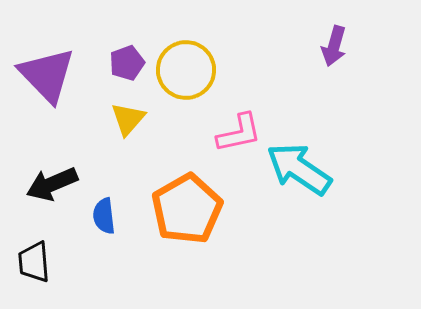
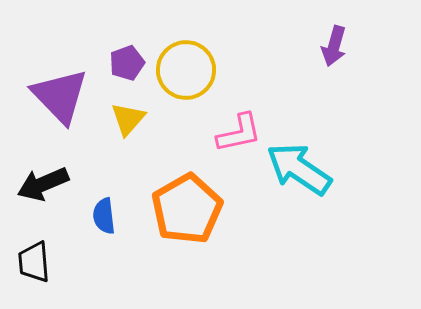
purple triangle: moved 13 px right, 21 px down
black arrow: moved 9 px left
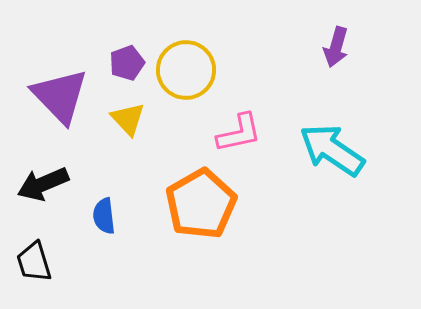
purple arrow: moved 2 px right, 1 px down
yellow triangle: rotated 24 degrees counterclockwise
cyan arrow: moved 33 px right, 19 px up
orange pentagon: moved 14 px right, 5 px up
black trapezoid: rotated 12 degrees counterclockwise
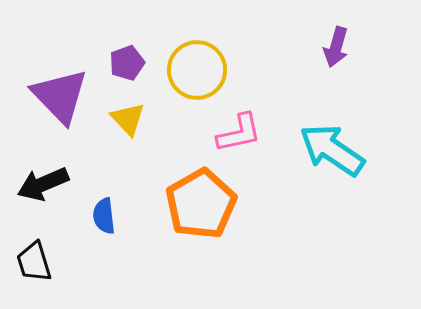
yellow circle: moved 11 px right
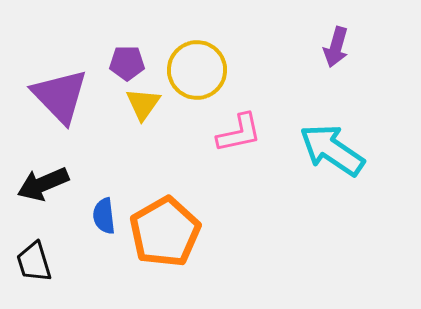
purple pentagon: rotated 20 degrees clockwise
yellow triangle: moved 15 px right, 15 px up; rotated 18 degrees clockwise
orange pentagon: moved 36 px left, 28 px down
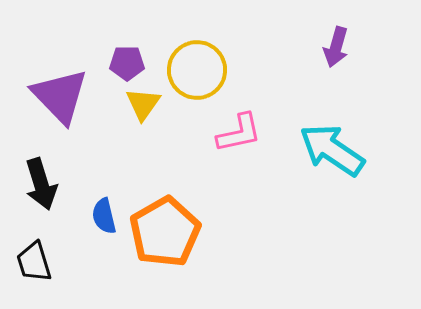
black arrow: moved 2 px left; rotated 84 degrees counterclockwise
blue semicircle: rotated 6 degrees counterclockwise
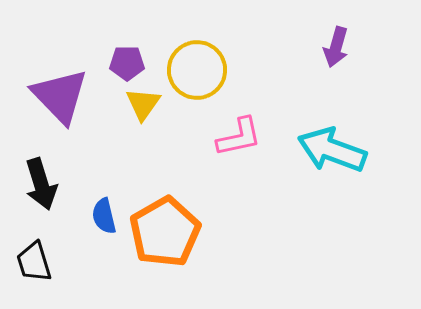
pink L-shape: moved 4 px down
cyan arrow: rotated 14 degrees counterclockwise
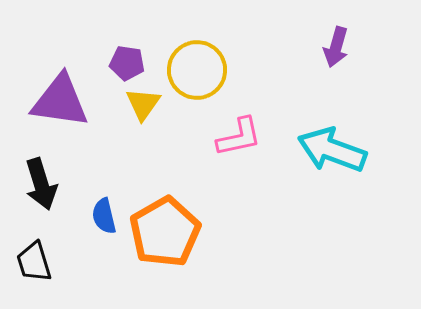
purple pentagon: rotated 8 degrees clockwise
purple triangle: moved 5 px down; rotated 38 degrees counterclockwise
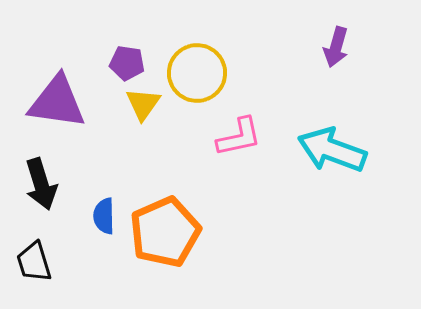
yellow circle: moved 3 px down
purple triangle: moved 3 px left, 1 px down
blue semicircle: rotated 12 degrees clockwise
orange pentagon: rotated 6 degrees clockwise
